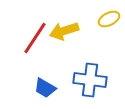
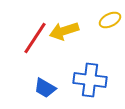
yellow ellipse: moved 1 px right, 1 px down
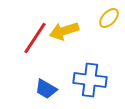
yellow ellipse: moved 1 px left, 2 px up; rotated 20 degrees counterclockwise
blue trapezoid: moved 1 px right, 1 px down
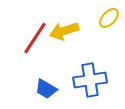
blue cross: rotated 16 degrees counterclockwise
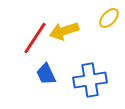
blue trapezoid: moved 15 px up; rotated 35 degrees clockwise
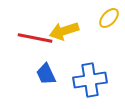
red line: rotated 68 degrees clockwise
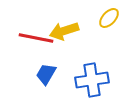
red line: moved 1 px right
blue trapezoid: rotated 55 degrees clockwise
blue cross: moved 2 px right
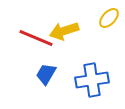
red line: rotated 12 degrees clockwise
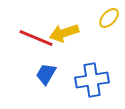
yellow arrow: moved 2 px down
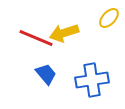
blue trapezoid: rotated 110 degrees clockwise
